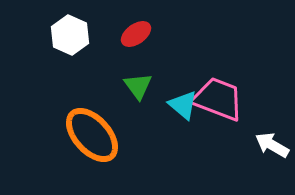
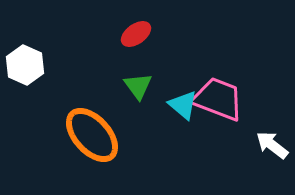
white hexagon: moved 45 px left, 30 px down
white arrow: rotated 8 degrees clockwise
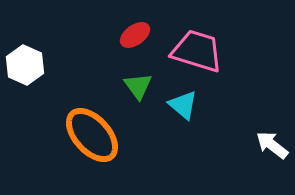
red ellipse: moved 1 px left, 1 px down
pink trapezoid: moved 21 px left, 48 px up; rotated 4 degrees counterclockwise
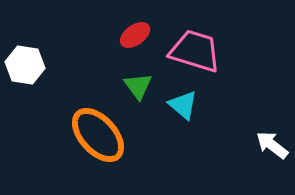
pink trapezoid: moved 2 px left
white hexagon: rotated 15 degrees counterclockwise
orange ellipse: moved 6 px right
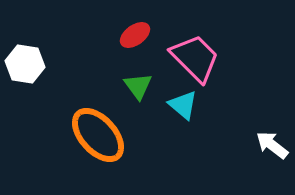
pink trapezoid: moved 7 px down; rotated 28 degrees clockwise
white hexagon: moved 1 px up
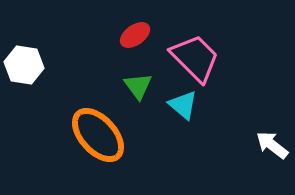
white hexagon: moved 1 px left, 1 px down
